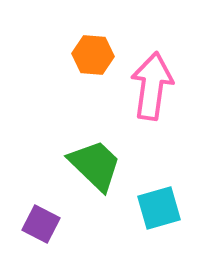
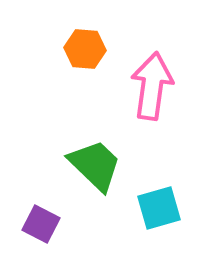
orange hexagon: moved 8 px left, 6 px up
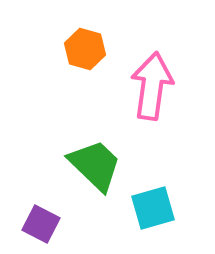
orange hexagon: rotated 12 degrees clockwise
cyan square: moved 6 px left
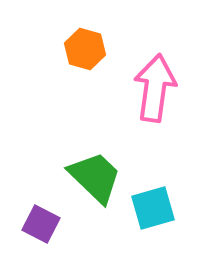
pink arrow: moved 3 px right, 2 px down
green trapezoid: moved 12 px down
